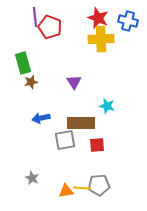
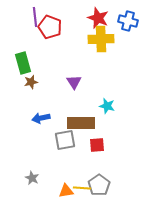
gray pentagon: rotated 30 degrees counterclockwise
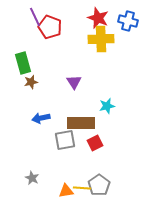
purple line: rotated 18 degrees counterclockwise
cyan star: rotated 28 degrees counterclockwise
red square: moved 2 px left, 2 px up; rotated 21 degrees counterclockwise
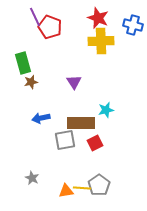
blue cross: moved 5 px right, 4 px down
yellow cross: moved 2 px down
cyan star: moved 1 px left, 4 px down
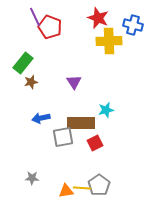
yellow cross: moved 8 px right
green rectangle: rotated 55 degrees clockwise
gray square: moved 2 px left, 3 px up
gray star: rotated 24 degrees counterclockwise
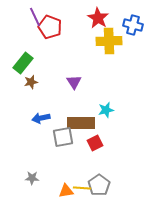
red star: rotated 10 degrees clockwise
